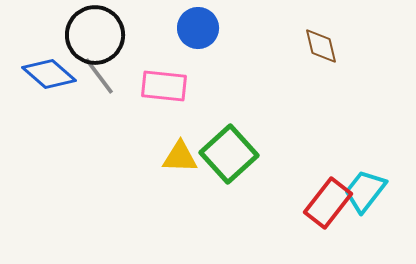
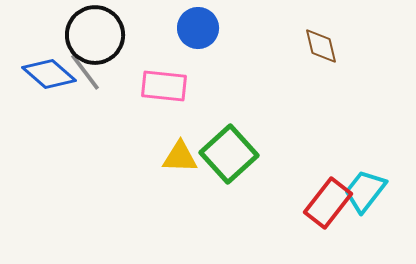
gray line: moved 14 px left, 4 px up
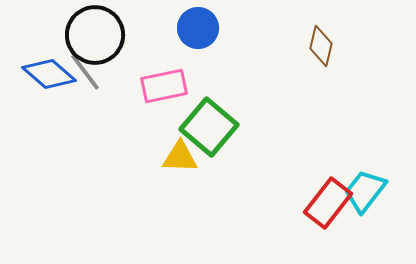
brown diamond: rotated 27 degrees clockwise
pink rectangle: rotated 18 degrees counterclockwise
green square: moved 20 px left, 27 px up; rotated 8 degrees counterclockwise
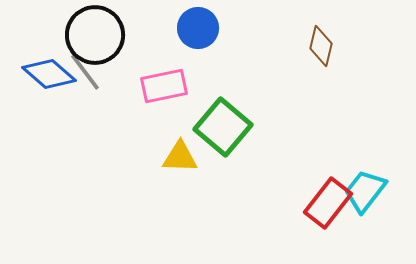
green square: moved 14 px right
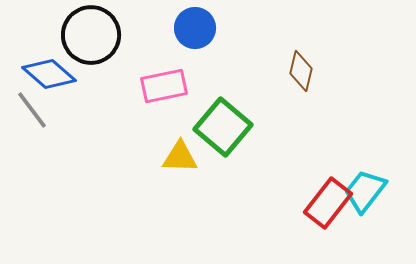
blue circle: moved 3 px left
black circle: moved 4 px left
brown diamond: moved 20 px left, 25 px down
gray line: moved 53 px left, 38 px down
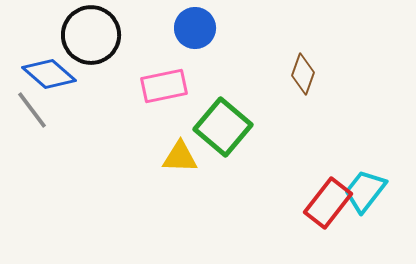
brown diamond: moved 2 px right, 3 px down; rotated 6 degrees clockwise
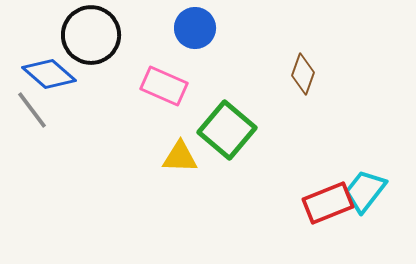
pink rectangle: rotated 36 degrees clockwise
green square: moved 4 px right, 3 px down
red rectangle: rotated 30 degrees clockwise
